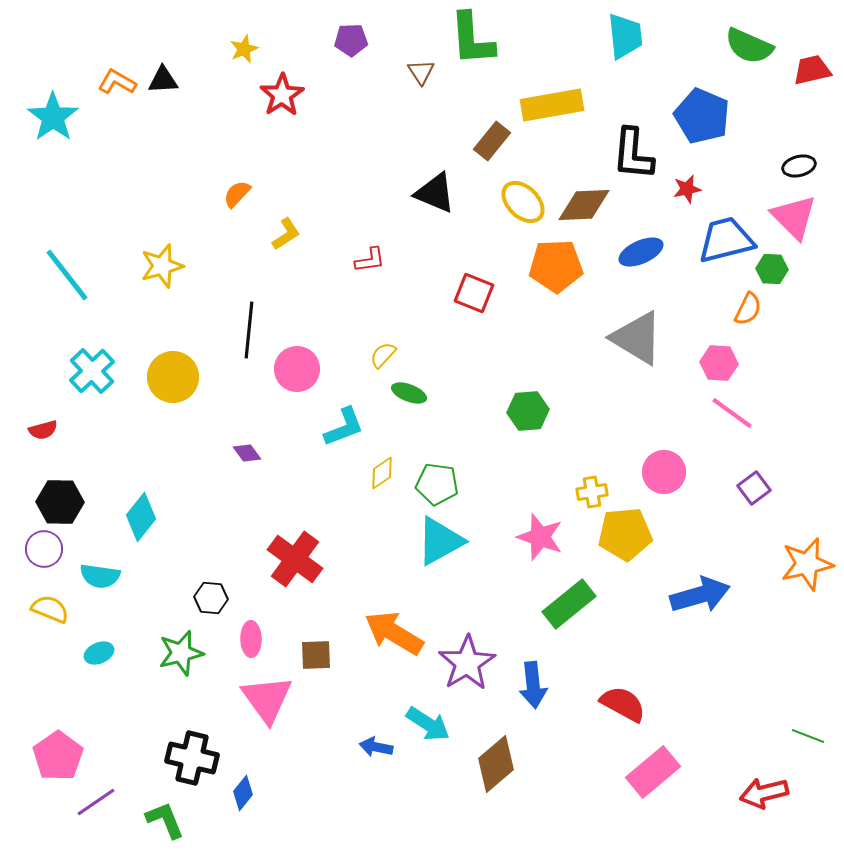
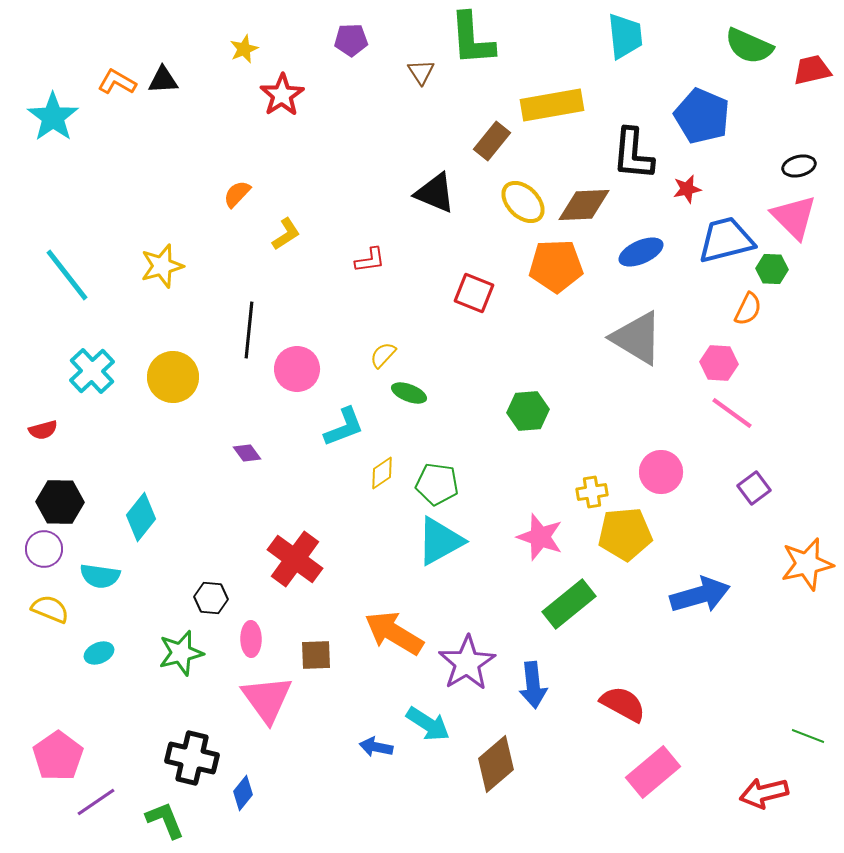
pink circle at (664, 472): moved 3 px left
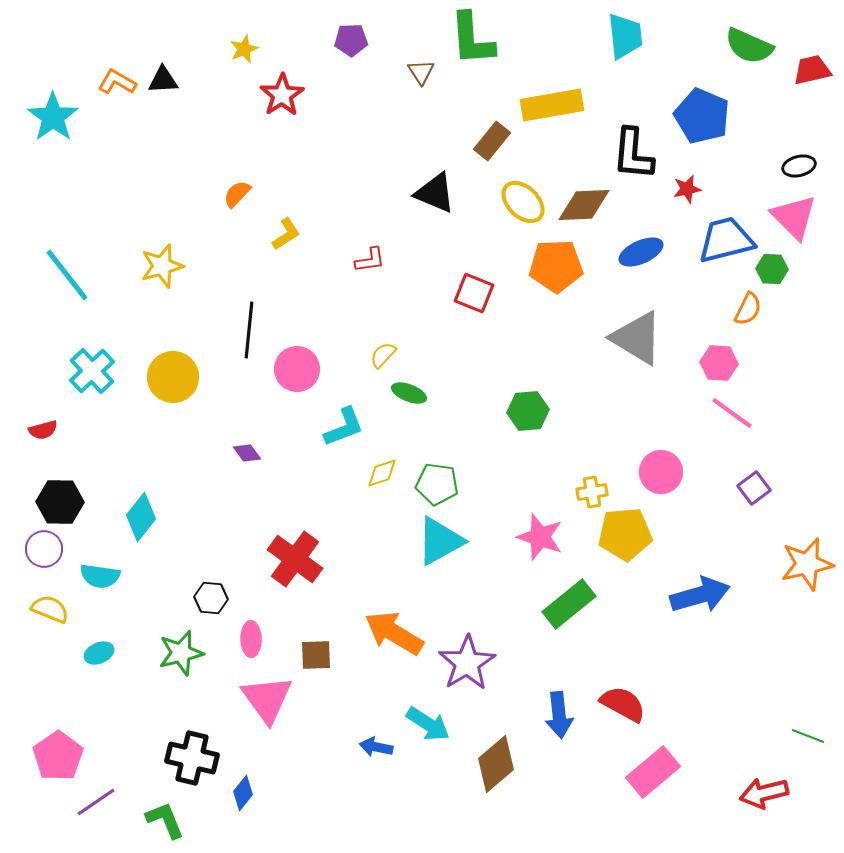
yellow diamond at (382, 473): rotated 16 degrees clockwise
blue arrow at (533, 685): moved 26 px right, 30 px down
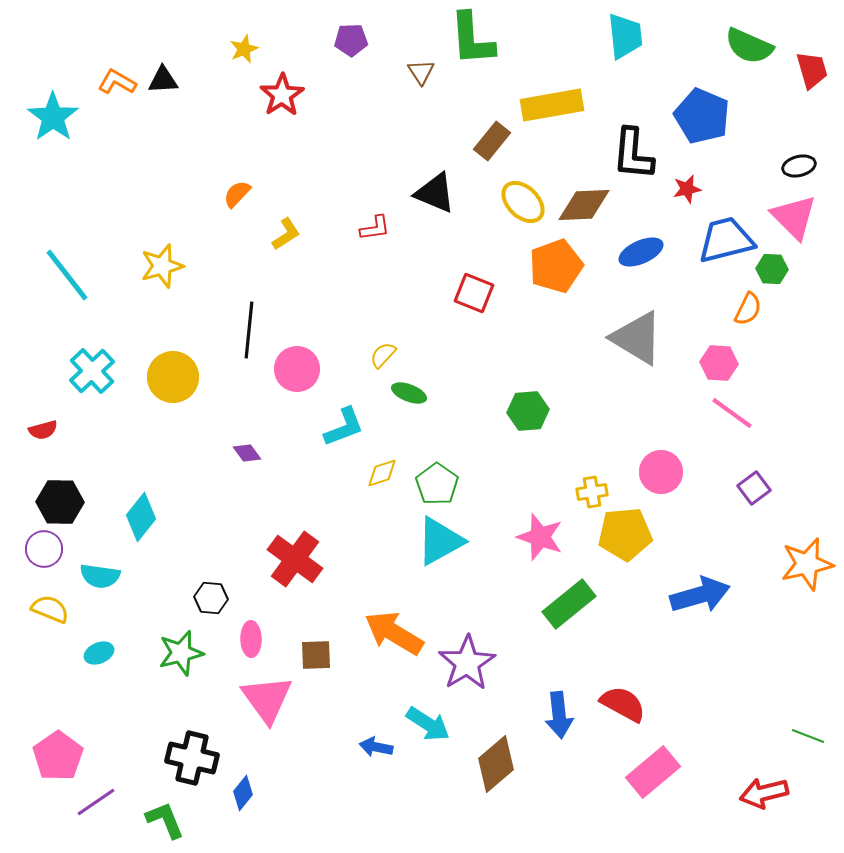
red trapezoid at (812, 70): rotated 87 degrees clockwise
red L-shape at (370, 260): moved 5 px right, 32 px up
orange pentagon at (556, 266): rotated 18 degrees counterclockwise
green pentagon at (437, 484): rotated 27 degrees clockwise
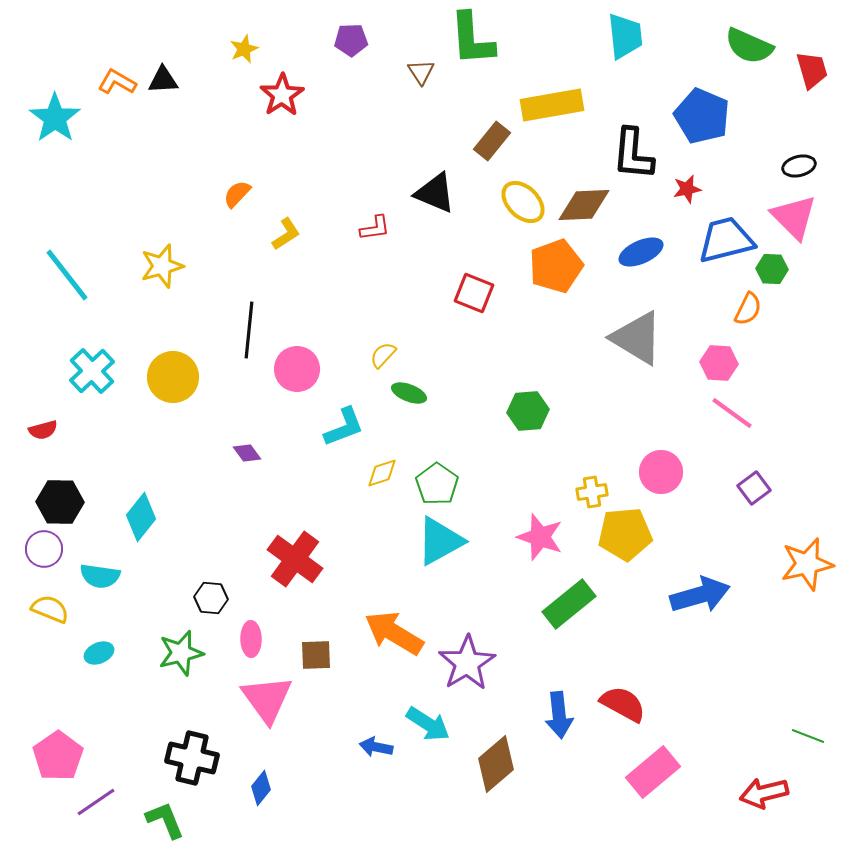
cyan star at (53, 117): moved 2 px right, 1 px down
blue diamond at (243, 793): moved 18 px right, 5 px up
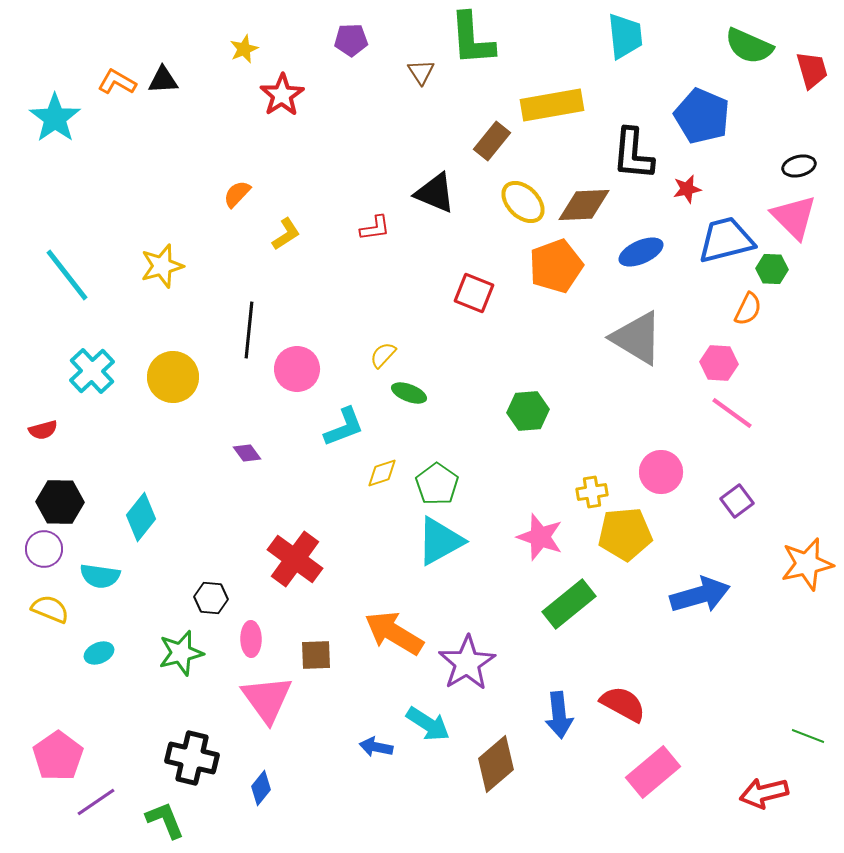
purple square at (754, 488): moved 17 px left, 13 px down
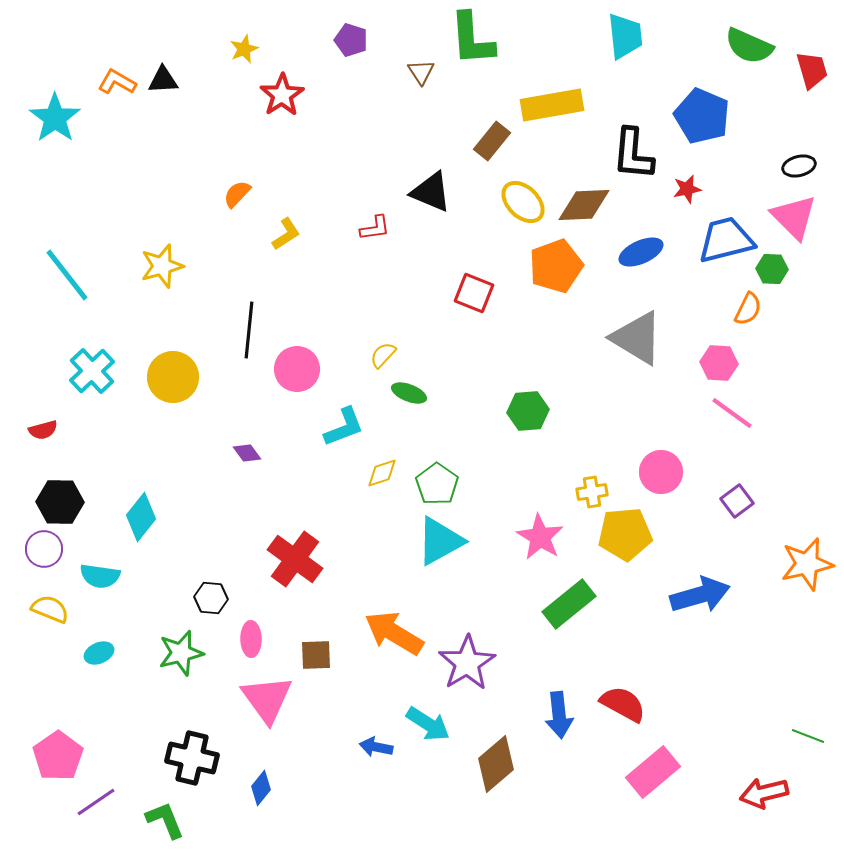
purple pentagon at (351, 40): rotated 20 degrees clockwise
black triangle at (435, 193): moved 4 px left, 1 px up
pink star at (540, 537): rotated 12 degrees clockwise
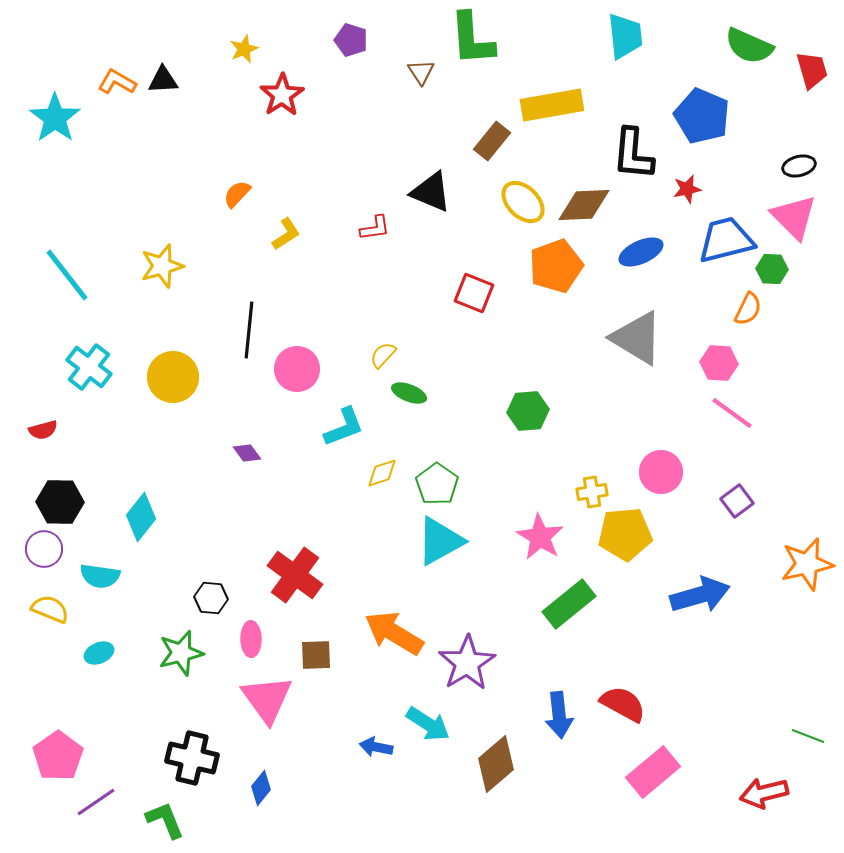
cyan cross at (92, 371): moved 3 px left, 4 px up; rotated 9 degrees counterclockwise
red cross at (295, 559): moved 16 px down
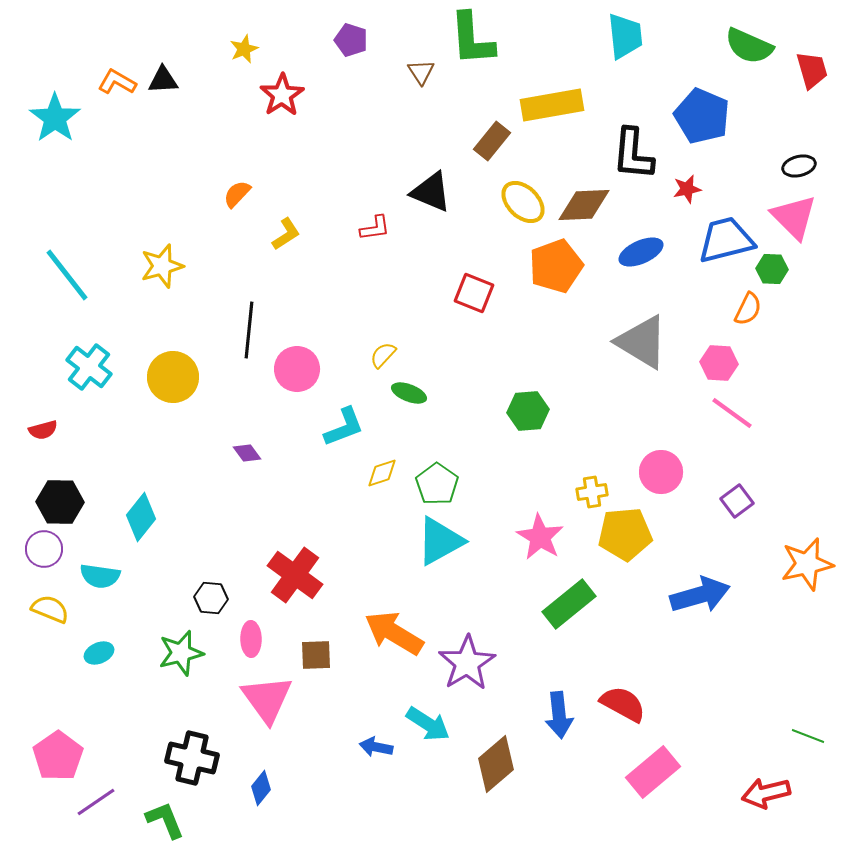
gray triangle at (637, 338): moved 5 px right, 4 px down
red arrow at (764, 793): moved 2 px right
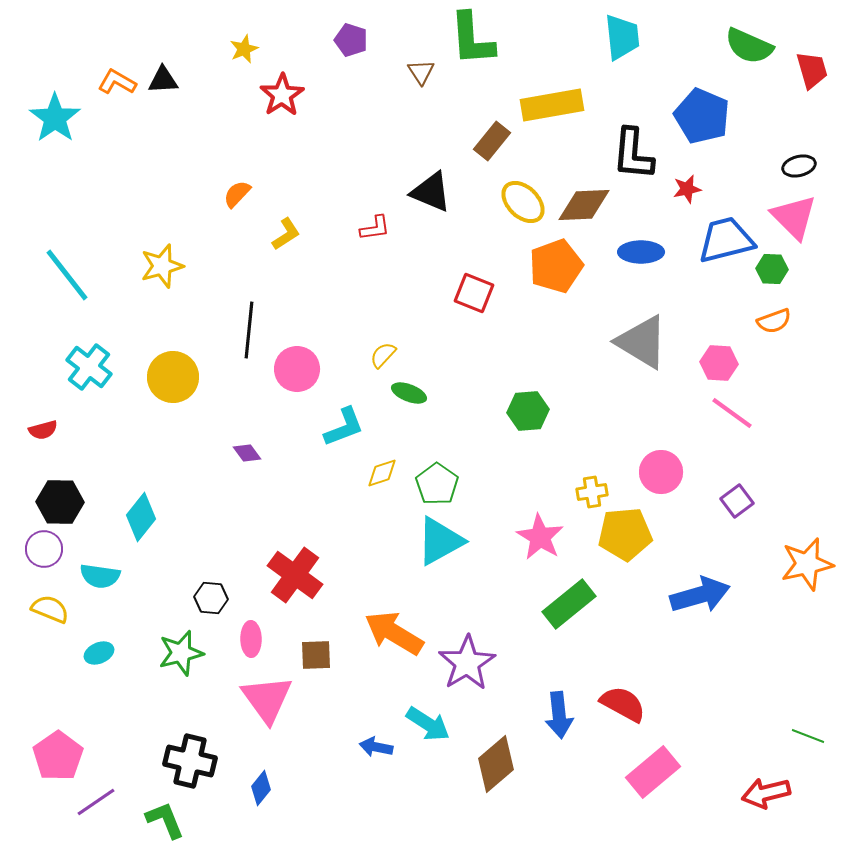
cyan trapezoid at (625, 36): moved 3 px left, 1 px down
blue ellipse at (641, 252): rotated 24 degrees clockwise
orange semicircle at (748, 309): moved 26 px right, 12 px down; rotated 44 degrees clockwise
black cross at (192, 758): moved 2 px left, 3 px down
